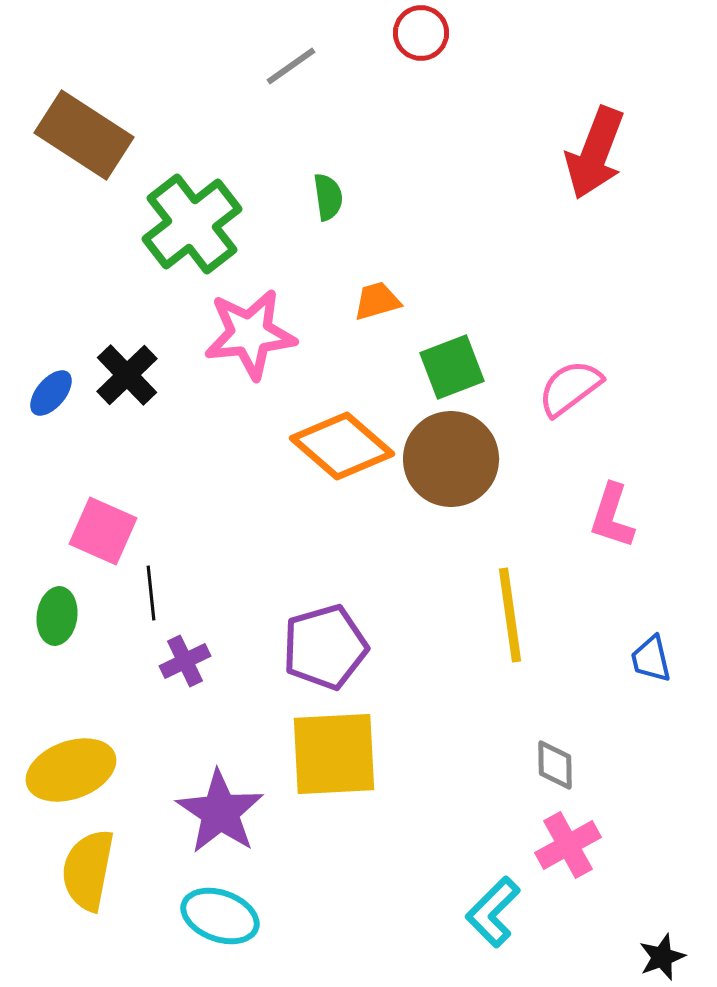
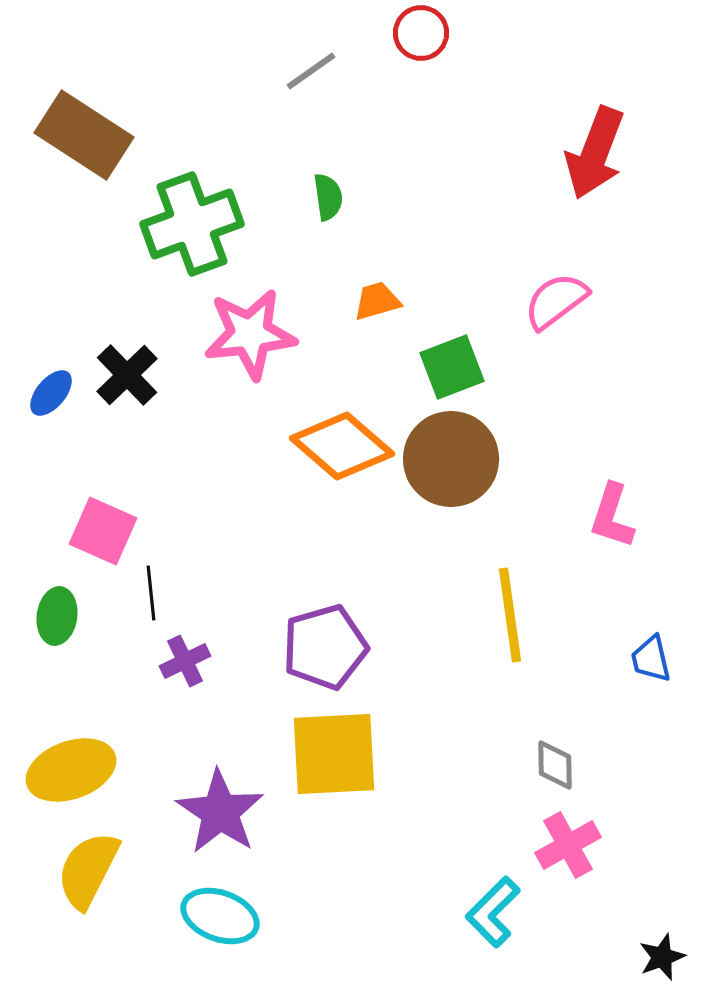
gray line: moved 20 px right, 5 px down
green cross: rotated 18 degrees clockwise
pink semicircle: moved 14 px left, 87 px up
yellow semicircle: rotated 16 degrees clockwise
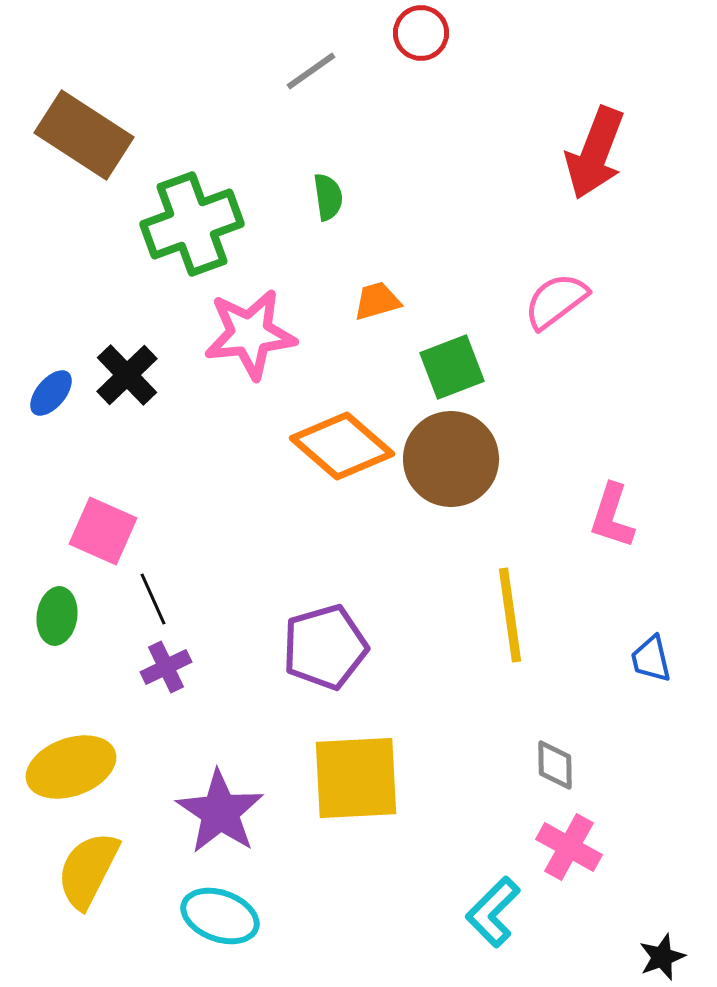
black line: moved 2 px right, 6 px down; rotated 18 degrees counterclockwise
purple cross: moved 19 px left, 6 px down
yellow square: moved 22 px right, 24 px down
yellow ellipse: moved 3 px up
pink cross: moved 1 px right, 2 px down; rotated 32 degrees counterclockwise
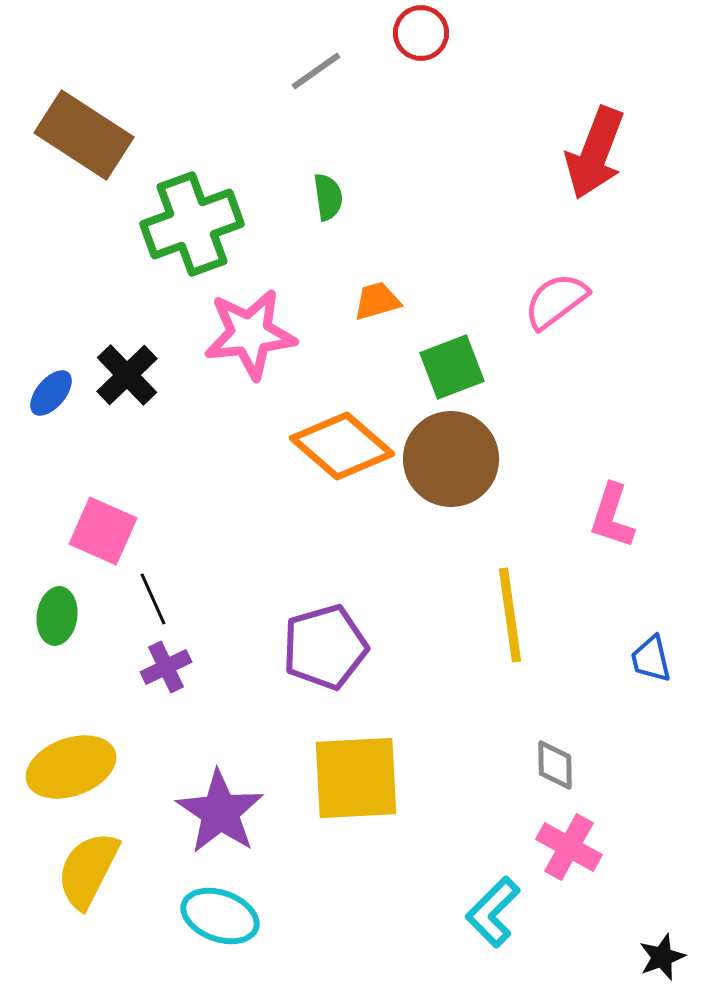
gray line: moved 5 px right
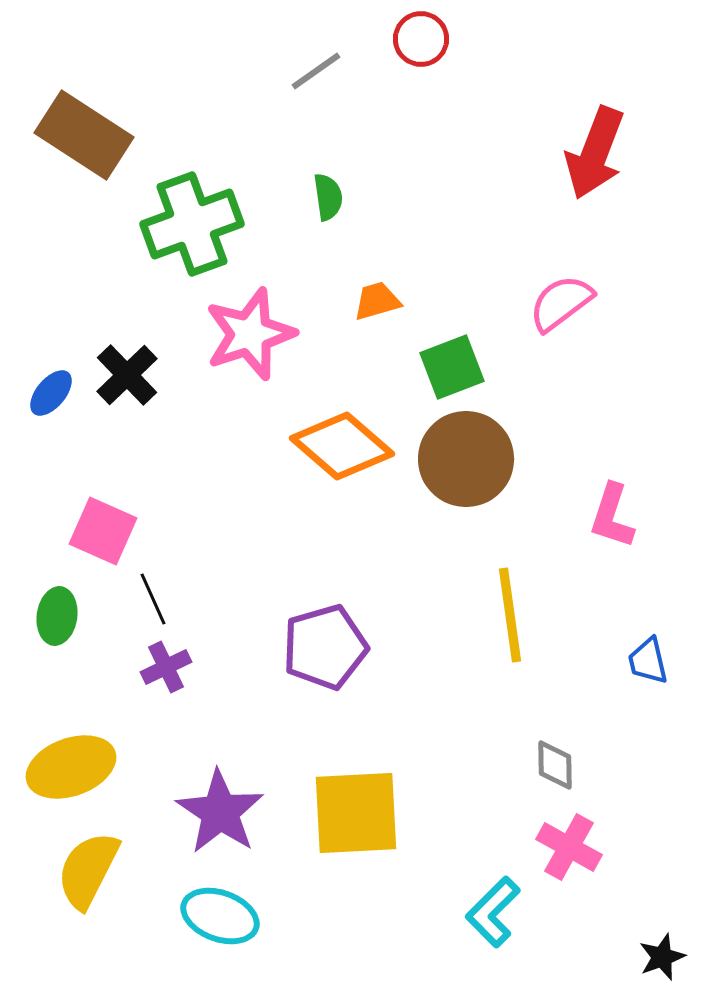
red circle: moved 6 px down
pink semicircle: moved 5 px right, 2 px down
pink star: rotated 12 degrees counterclockwise
brown circle: moved 15 px right
blue trapezoid: moved 3 px left, 2 px down
yellow square: moved 35 px down
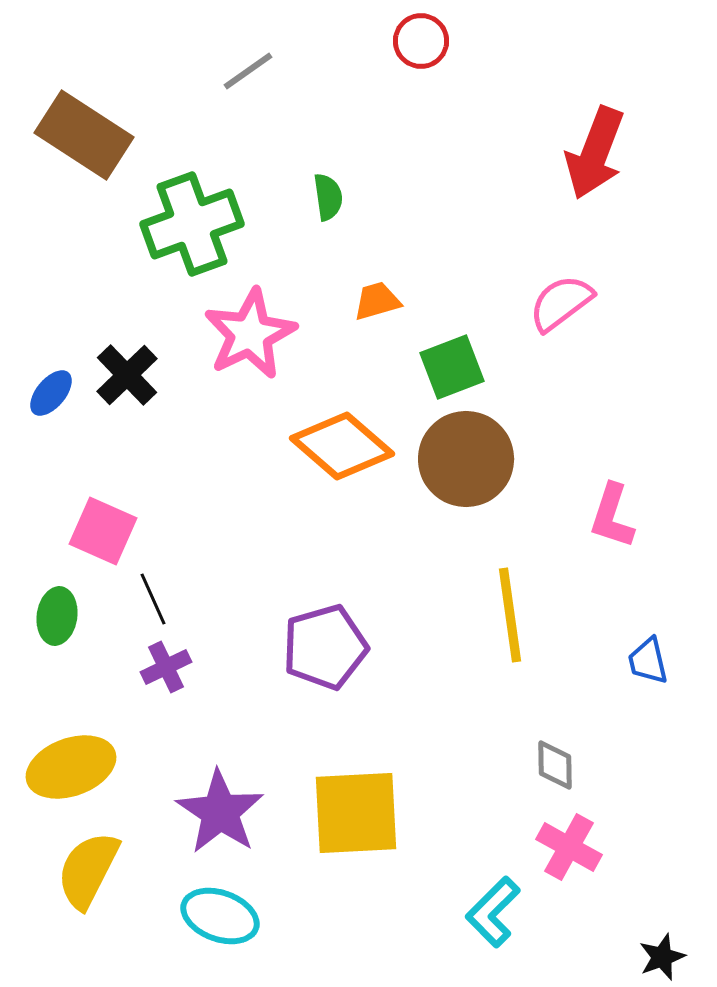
red circle: moved 2 px down
gray line: moved 68 px left
pink star: rotated 8 degrees counterclockwise
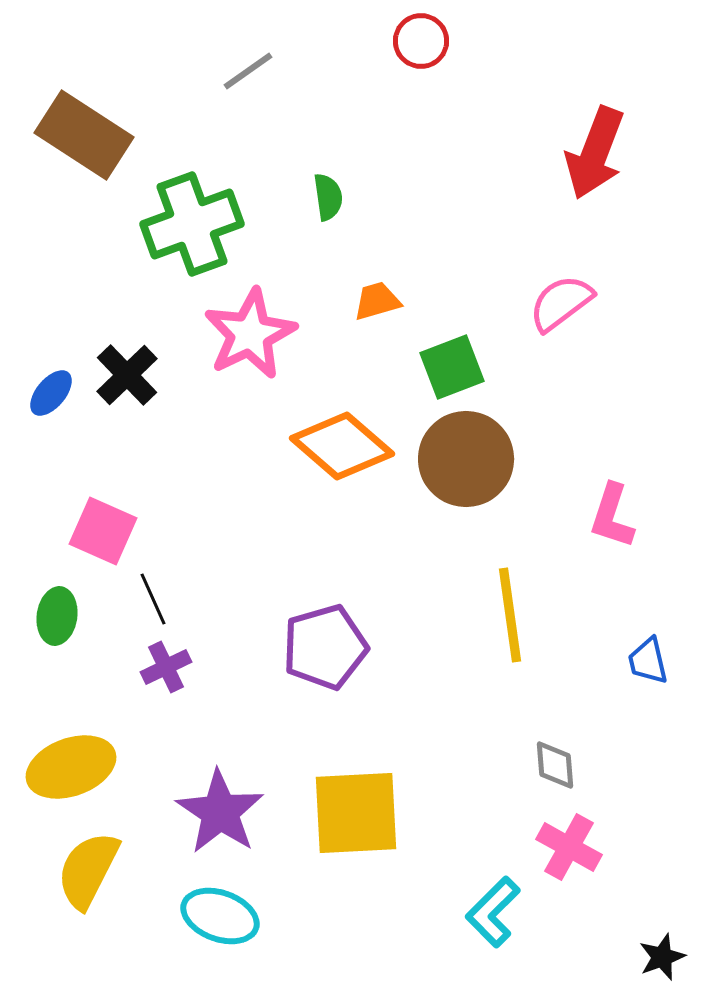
gray diamond: rotated 4 degrees counterclockwise
